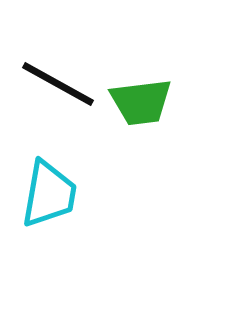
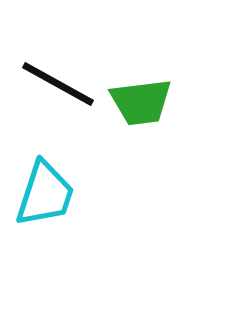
cyan trapezoid: moved 4 px left; rotated 8 degrees clockwise
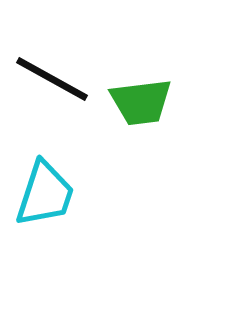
black line: moved 6 px left, 5 px up
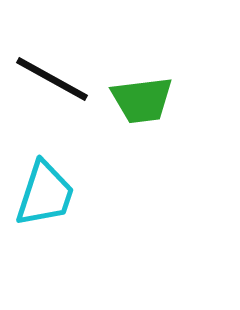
green trapezoid: moved 1 px right, 2 px up
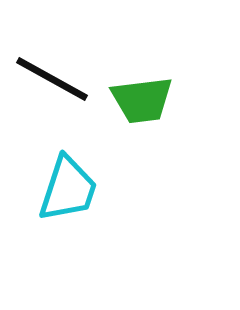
cyan trapezoid: moved 23 px right, 5 px up
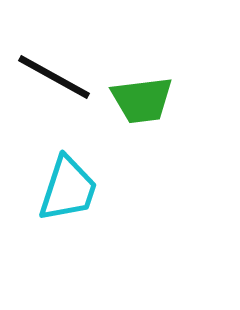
black line: moved 2 px right, 2 px up
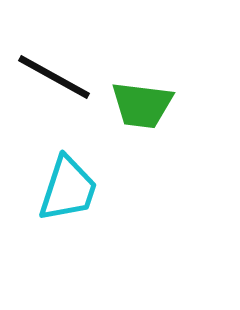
green trapezoid: moved 5 px down; rotated 14 degrees clockwise
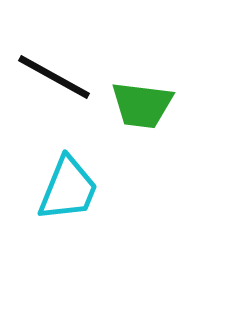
cyan trapezoid: rotated 4 degrees clockwise
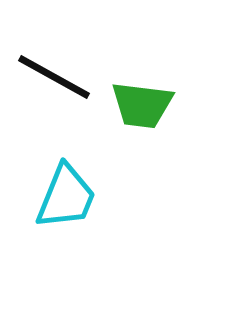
cyan trapezoid: moved 2 px left, 8 px down
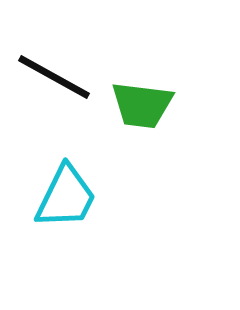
cyan trapezoid: rotated 4 degrees clockwise
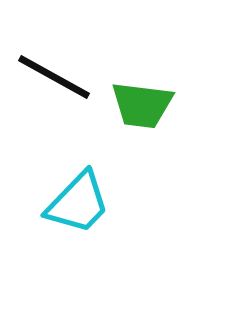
cyan trapezoid: moved 12 px right, 6 px down; rotated 18 degrees clockwise
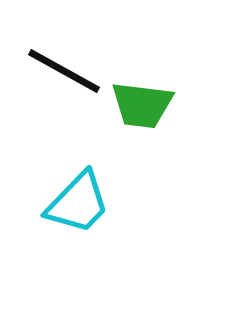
black line: moved 10 px right, 6 px up
